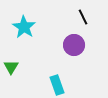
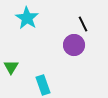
black line: moved 7 px down
cyan star: moved 3 px right, 9 px up
cyan rectangle: moved 14 px left
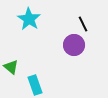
cyan star: moved 2 px right, 1 px down
green triangle: rotated 21 degrees counterclockwise
cyan rectangle: moved 8 px left
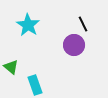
cyan star: moved 1 px left, 6 px down
